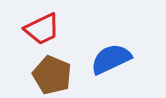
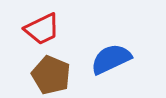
brown pentagon: moved 1 px left
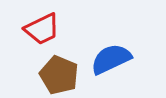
brown pentagon: moved 8 px right
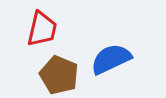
red trapezoid: rotated 51 degrees counterclockwise
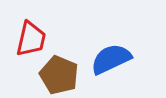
red trapezoid: moved 11 px left, 10 px down
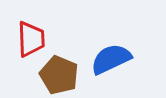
red trapezoid: rotated 15 degrees counterclockwise
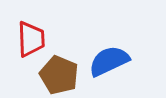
blue semicircle: moved 2 px left, 2 px down
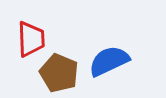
brown pentagon: moved 2 px up
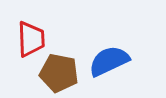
brown pentagon: rotated 12 degrees counterclockwise
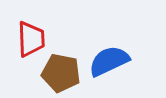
brown pentagon: moved 2 px right
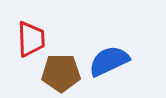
brown pentagon: rotated 12 degrees counterclockwise
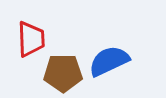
brown pentagon: moved 2 px right
